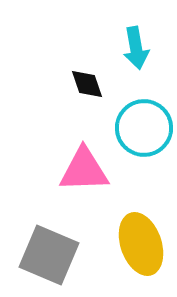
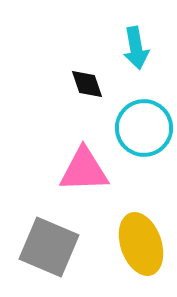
gray square: moved 8 px up
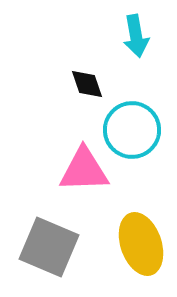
cyan arrow: moved 12 px up
cyan circle: moved 12 px left, 2 px down
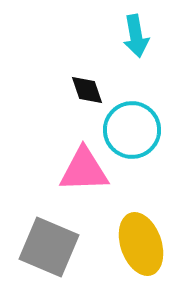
black diamond: moved 6 px down
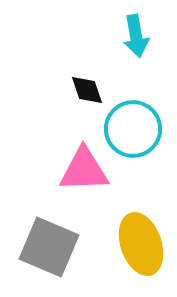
cyan circle: moved 1 px right, 1 px up
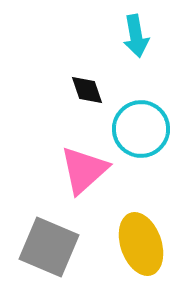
cyan circle: moved 8 px right
pink triangle: rotated 40 degrees counterclockwise
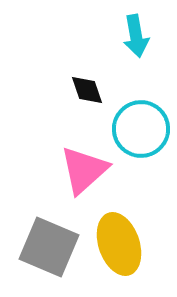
yellow ellipse: moved 22 px left
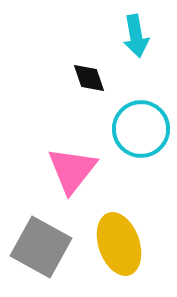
black diamond: moved 2 px right, 12 px up
pink triangle: moved 12 px left; rotated 10 degrees counterclockwise
gray square: moved 8 px left; rotated 6 degrees clockwise
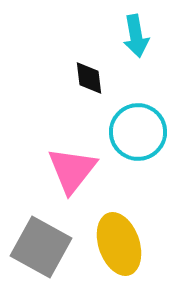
black diamond: rotated 12 degrees clockwise
cyan circle: moved 3 px left, 3 px down
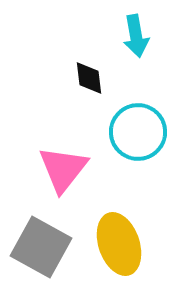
pink triangle: moved 9 px left, 1 px up
